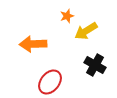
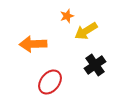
black cross: rotated 25 degrees clockwise
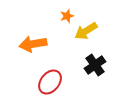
orange arrow: rotated 8 degrees counterclockwise
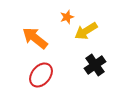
orange star: moved 1 px down
orange arrow: moved 2 px right, 6 px up; rotated 48 degrees clockwise
red ellipse: moved 9 px left, 7 px up
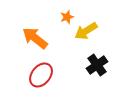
black cross: moved 2 px right
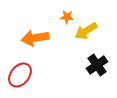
orange star: rotated 24 degrees clockwise
orange arrow: rotated 48 degrees counterclockwise
red ellipse: moved 21 px left
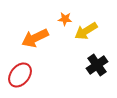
orange star: moved 2 px left, 2 px down
orange arrow: rotated 16 degrees counterclockwise
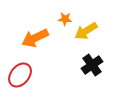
black cross: moved 5 px left
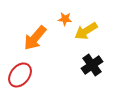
orange arrow: rotated 24 degrees counterclockwise
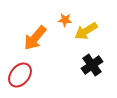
orange star: moved 1 px down
